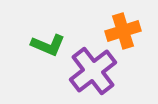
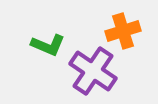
purple cross: rotated 18 degrees counterclockwise
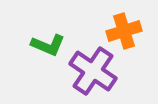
orange cross: moved 1 px right
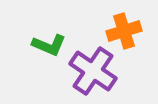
green L-shape: moved 1 px right
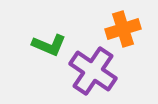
orange cross: moved 1 px left, 2 px up
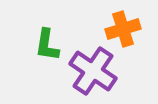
green L-shape: moved 2 px left; rotated 76 degrees clockwise
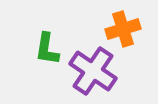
green L-shape: moved 4 px down
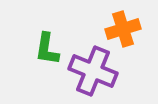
purple cross: rotated 12 degrees counterclockwise
